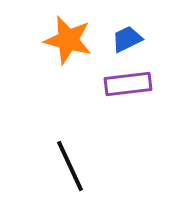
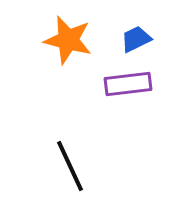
blue trapezoid: moved 9 px right
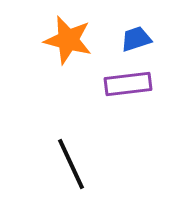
blue trapezoid: rotated 8 degrees clockwise
black line: moved 1 px right, 2 px up
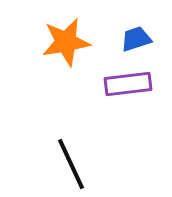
orange star: moved 2 px left, 2 px down; rotated 24 degrees counterclockwise
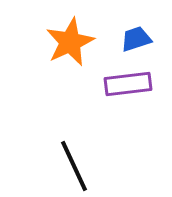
orange star: moved 4 px right; rotated 15 degrees counterclockwise
black line: moved 3 px right, 2 px down
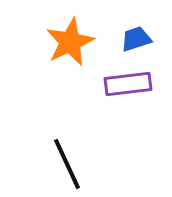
black line: moved 7 px left, 2 px up
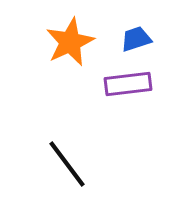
black line: rotated 12 degrees counterclockwise
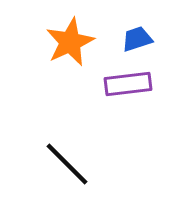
blue trapezoid: moved 1 px right
black line: rotated 8 degrees counterclockwise
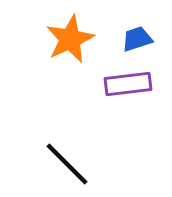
orange star: moved 3 px up
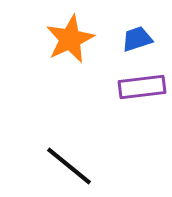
purple rectangle: moved 14 px right, 3 px down
black line: moved 2 px right, 2 px down; rotated 6 degrees counterclockwise
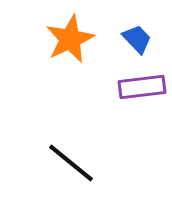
blue trapezoid: rotated 64 degrees clockwise
black line: moved 2 px right, 3 px up
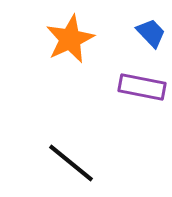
blue trapezoid: moved 14 px right, 6 px up
purple rectangle: rotated 18 degrees clockwise
